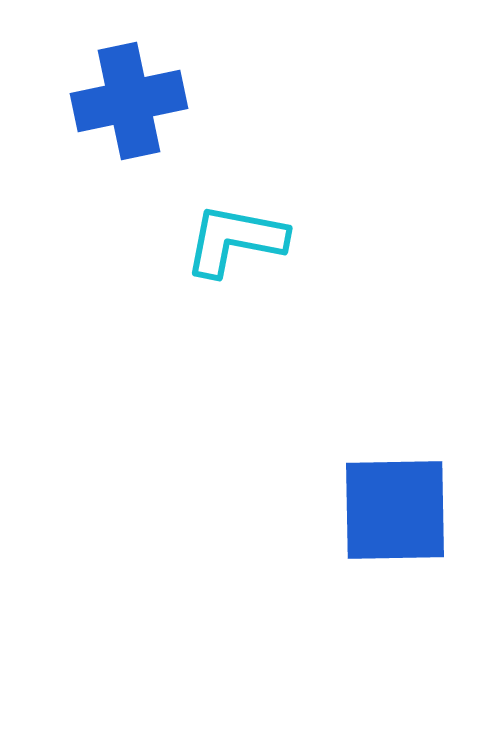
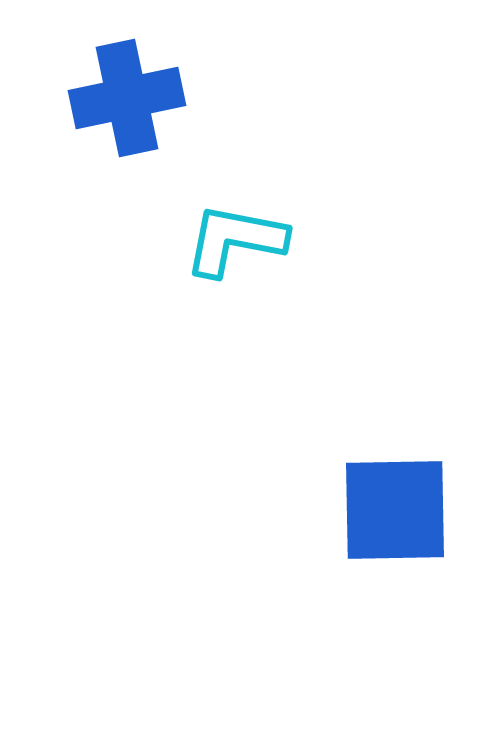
blue cross: moved 2 px left, 3 px up
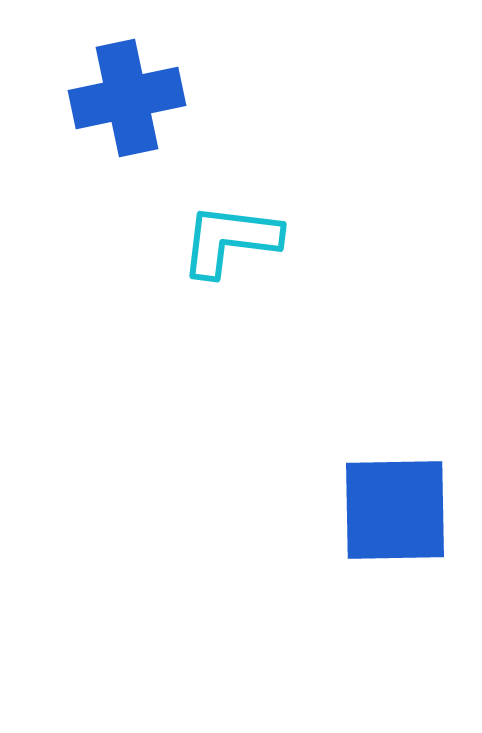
cyan L-shape: moved 5 px left; rotated 4 degrees counterclockwise
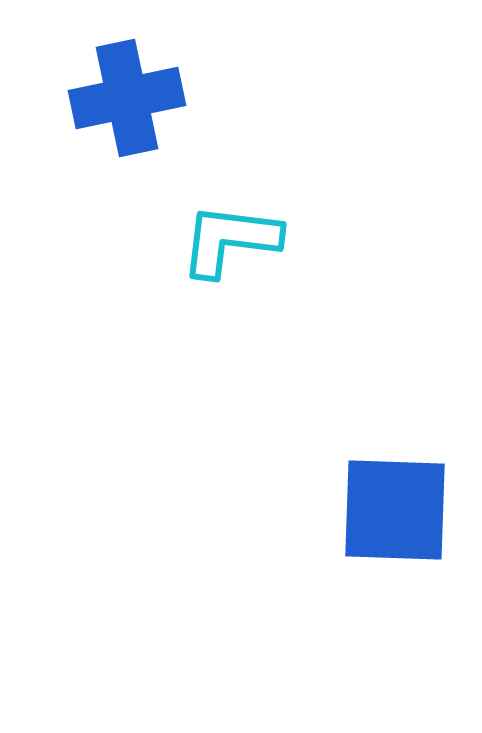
blue square: rotated 3 degrees clockwise
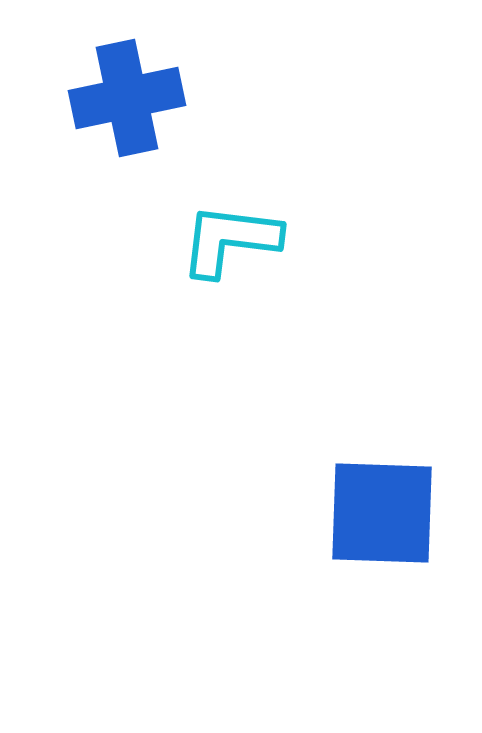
blue square: moved 13 px left, 3 px down
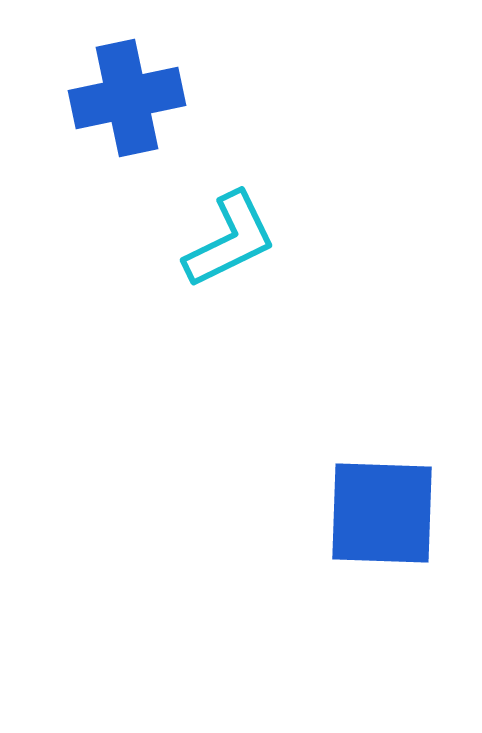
cyan L-shape: rotated 147 degrees clockwise
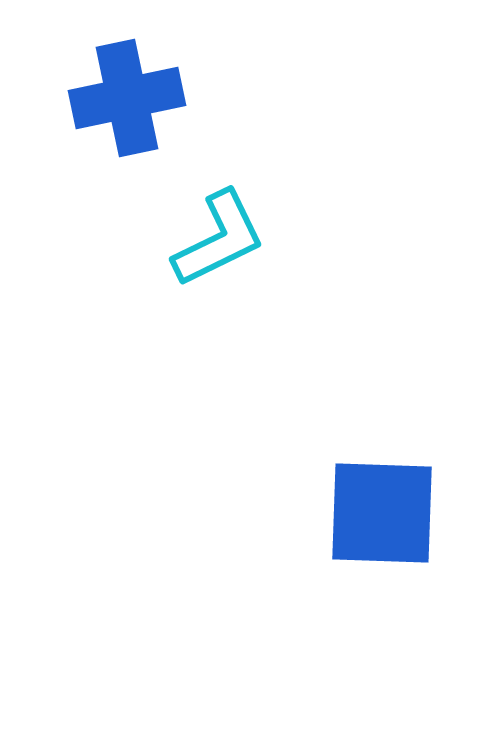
cyan L-shape: moved 11 px left, 1 px up
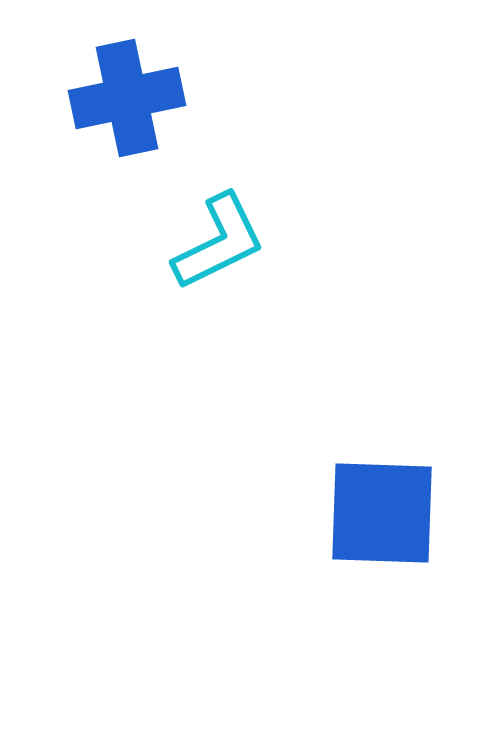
cyan L-shape: moved 3 px down
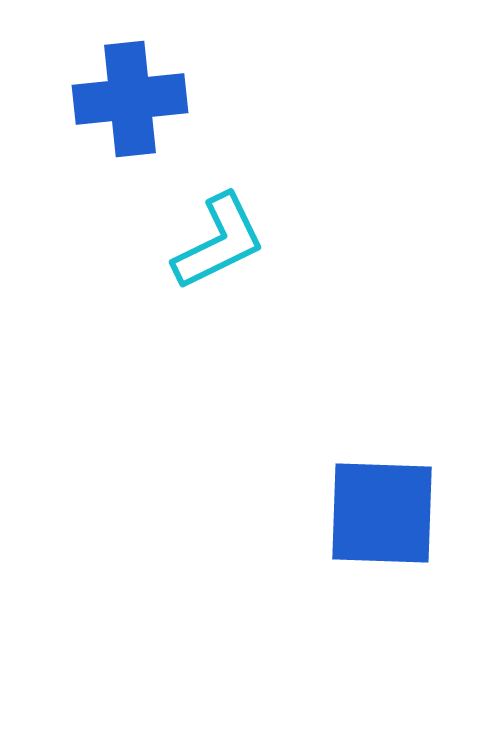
blue cross: moved 3 px right, 1 px down; rotated 6 degrees clockwise
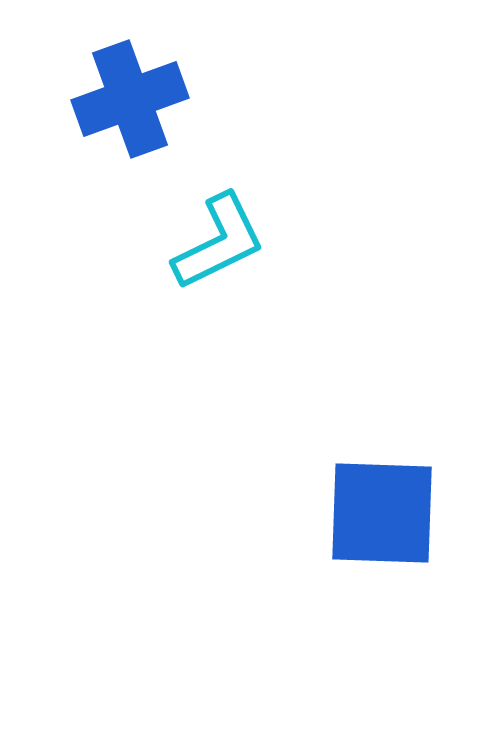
blue cross: rotated 14 degrees counterclockwise
